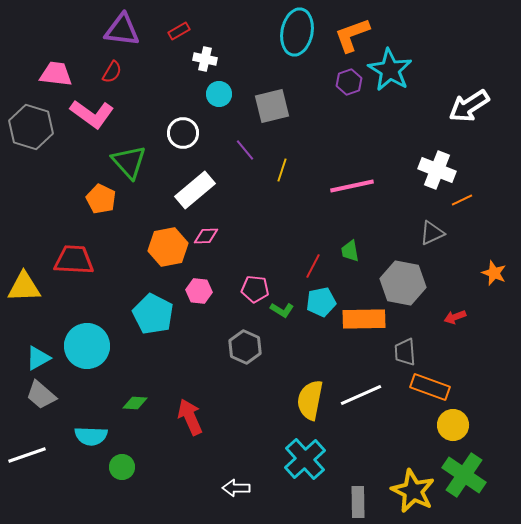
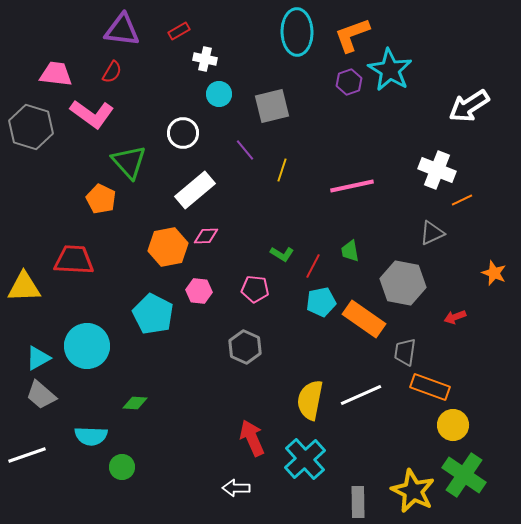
cyan ellipse at (297, 32): rotated 12 degrees counterclockwise
green L-shape at (282, 310): moved 56 px up
orange rectangle at (364, 319): rotated 36 degrees clockwise
gray trapezoid at (405, 352): rotated 12 degrees clockwise
red arrow at (190, 417): moved 62 px right, 21 px down
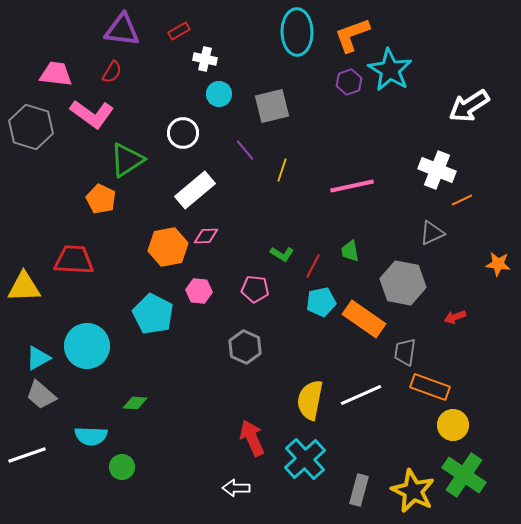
green triangle at (129, 162): moved 2 px left, 2 px up; rotated 39 degrees clockwise
orange star at (494, 273): moved 4 px right, 9 px up; rotated 15 degrees counterclockwise
gray rectangle at (358, 502): moved 1 px right, 12 px up; rotated 16 degrees clockwise
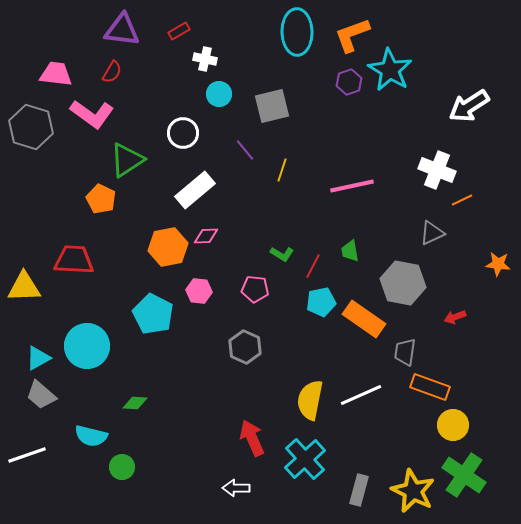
cyan semicircle at (91, 436): rotated 12 degrees clockwise
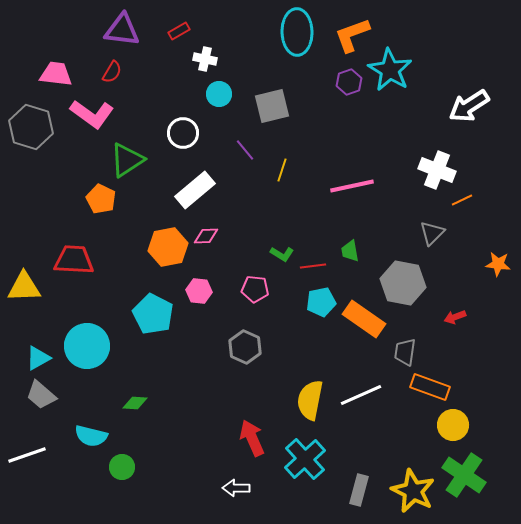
gray triangle at (432, 233): rotated 20 degrees counterclockwise
red line at (313, 266): rotated 55 degrees clockwise
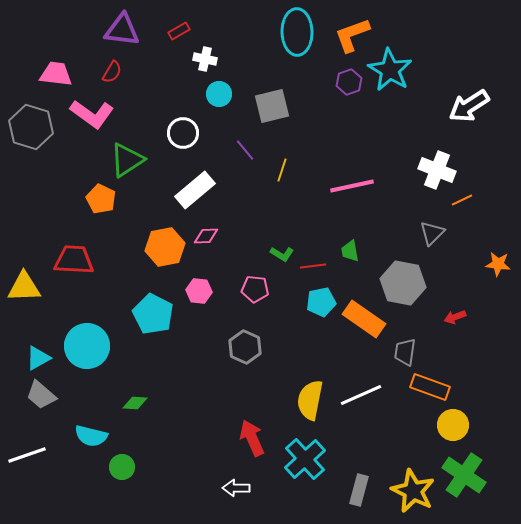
orange hexagon at (168, 247): moved 3 px left
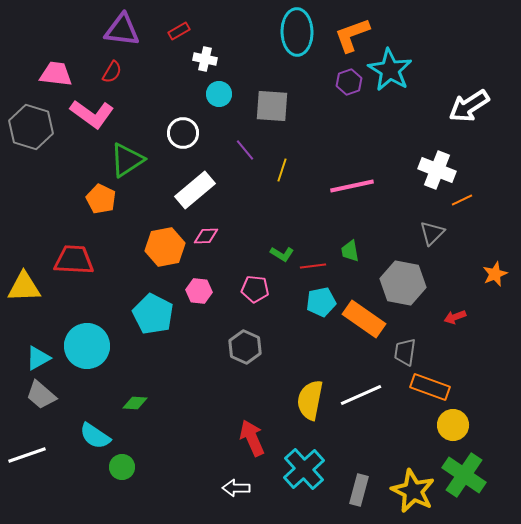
gray square at (272, 106): rotated 18 degrees clockwise
orange star at (498, 264): moved 3 px left, 10 px down; rotated 30 degrees counterclockwise
cyan semicircle at (91, 436): moved 4 px right; rotated 20 degrees clockwise
cyan cross at (305, 459): moved 1 px left, 10 px down
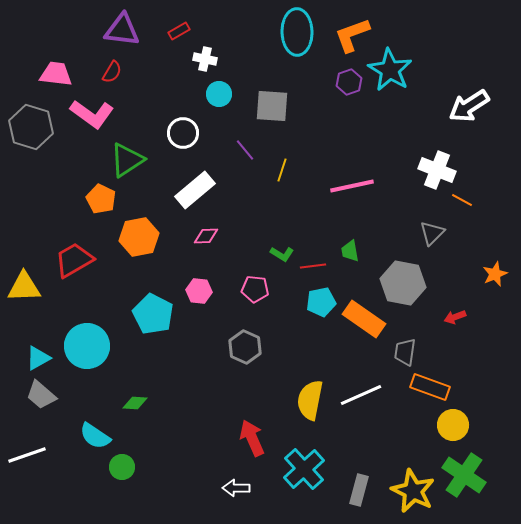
orange line at (462, 200): rotated 55 degrees clockwise
orange hexagon at (165, 247): moved 26 px left, 10 px up
red trapezoid at (74, 260): rotated 33 degrees counterclockwise
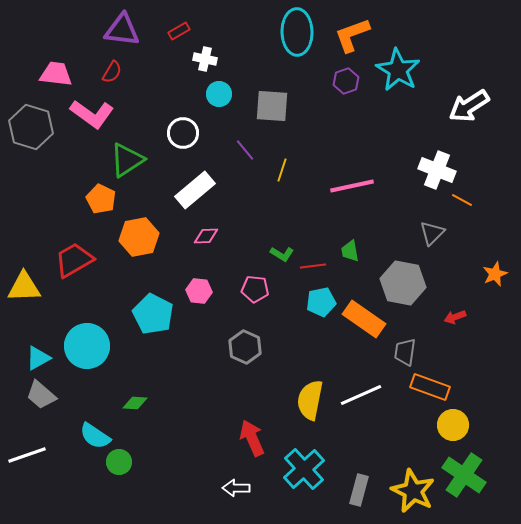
cyan star at (390, 70): moved 8 px right
purple hexagon at (349, 82): moved 3 px left, 1 px up
green circle at (122, 467): moved 3 px left, 5 px up
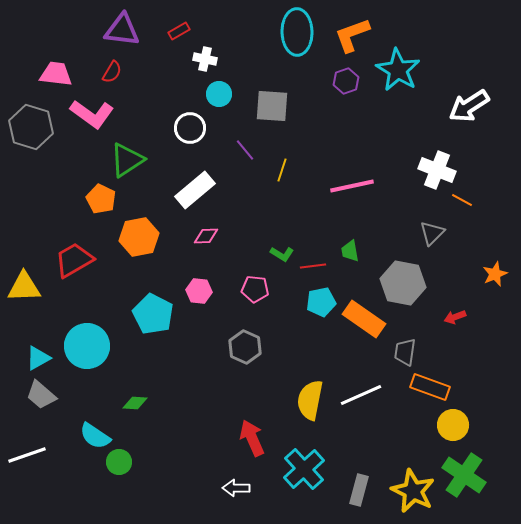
white circle at (183, 133): moved 7 px right, 5 px up
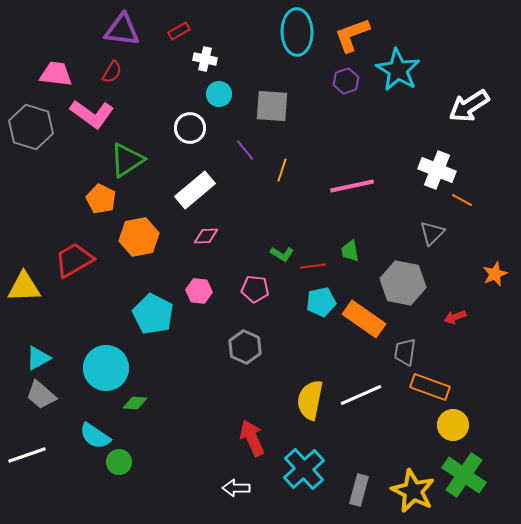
cyan circle at (87, 346): moved 19 px right, 22 px down
